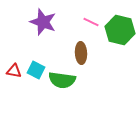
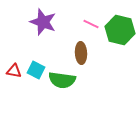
pink line: moved 2 px down
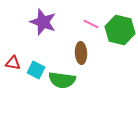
red triangle: moved 1 px left, 8 px up
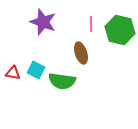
pink line: rotated 63 degrees clockwise
brown ellipse: rotated 15 degrees counterclockwise
red triangle: moved 10 px down
green semicircle: moved 1 px down
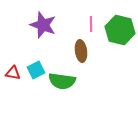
purple star: moved 3 px down
brown ellipse: moved 2 px up; rotated 10 degrees clockwise
cyan square: rotated 36 degrees clockwise
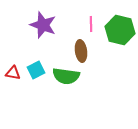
green semicircle: moved 4 px right, 5 px up
